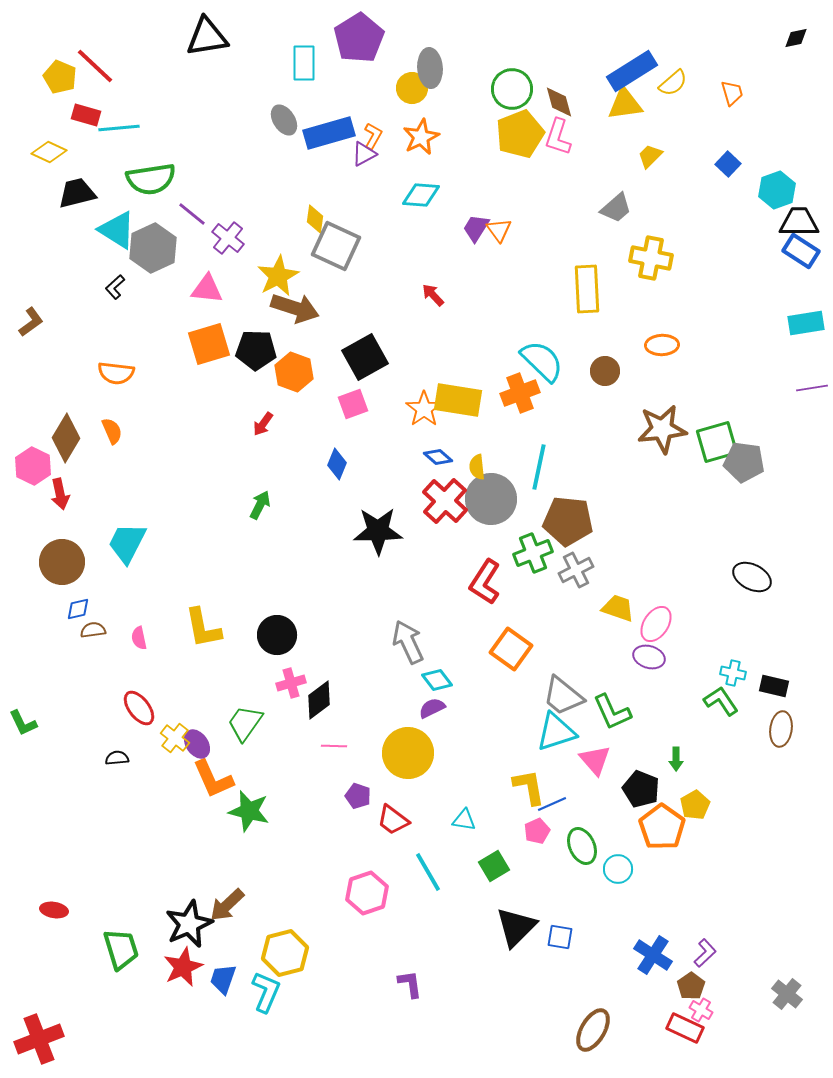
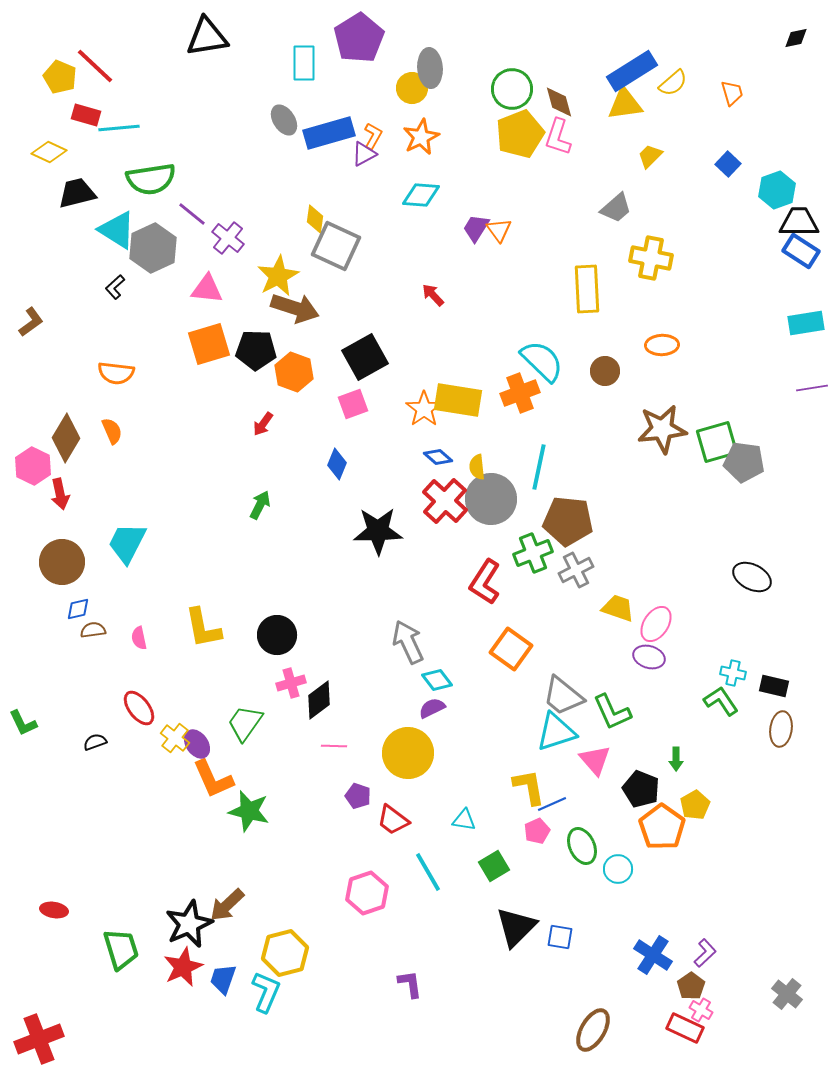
black semicircle at (117, 758): moved 22 px left, 16 px up; rotated 15 degrees counterclockwise
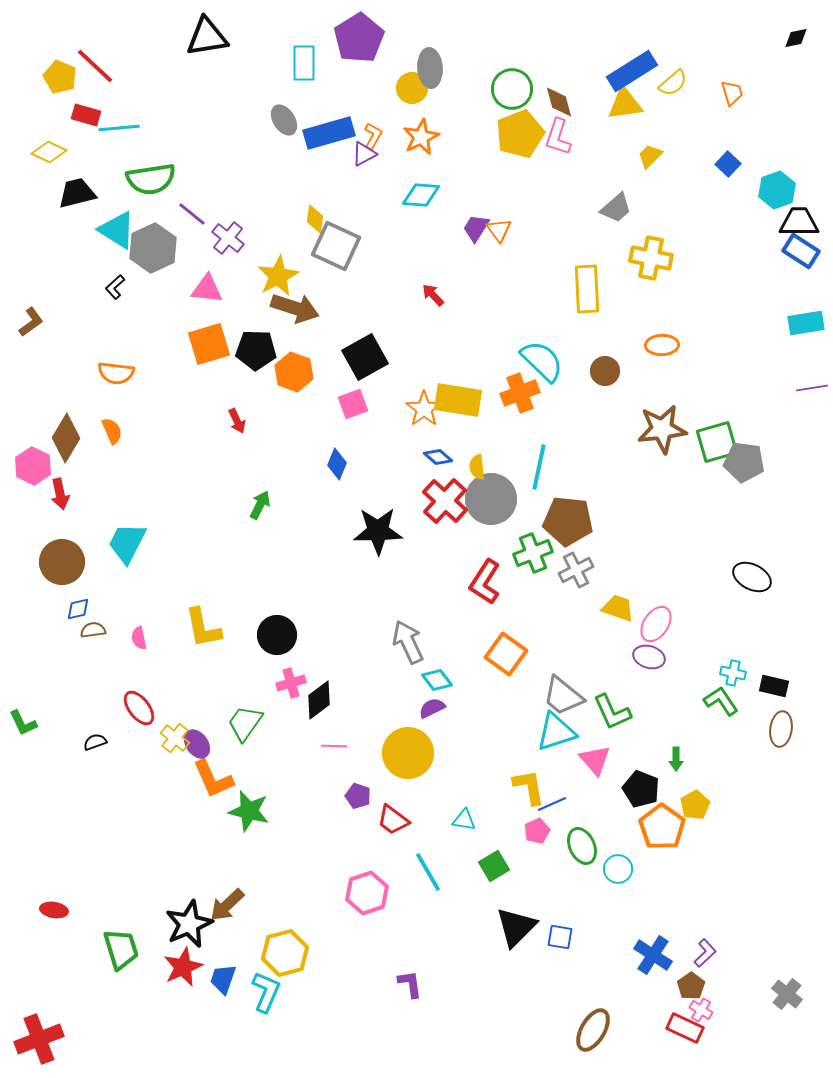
red arrow at (263, 424): moved 26 px left, 3 px up; rotated 60 degrees counterclockwise
orange square at (511, 649): moved 5 px left, 5 px down
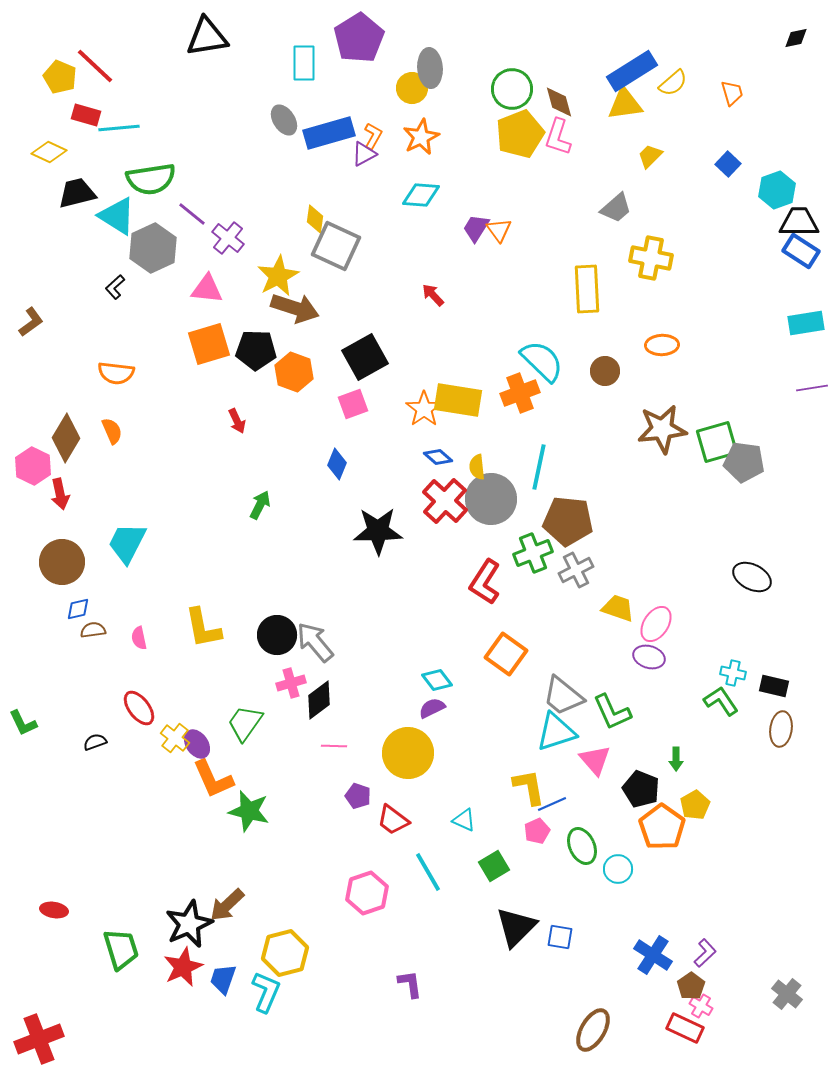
cyan triangle at (117, 230): moved 14 px up
gray arrow at (408, 642): moved 93 px left; rotated 15 degrees counterclockwise
cyan triangle at (464, 820): rotated 15 degrees clockwise
pink cross at (701, 1010): moved 4 px up
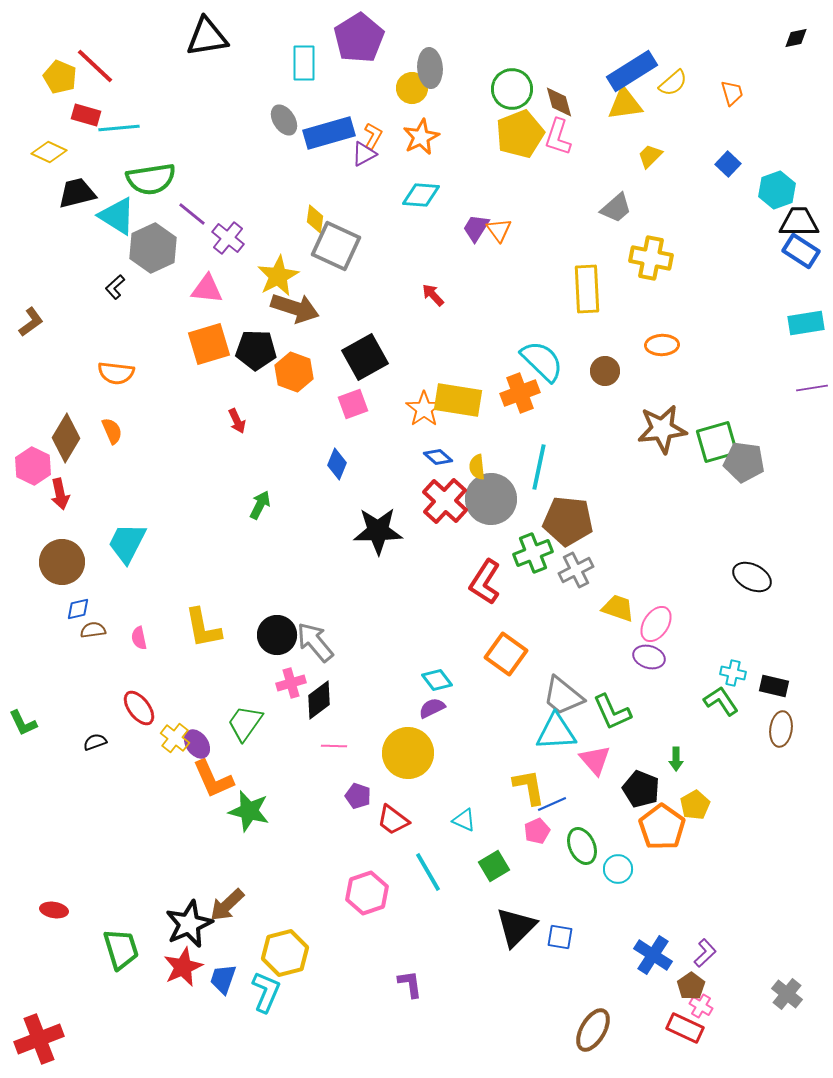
cyan triangle at (556, 732): rotated 15 degrees clockwise
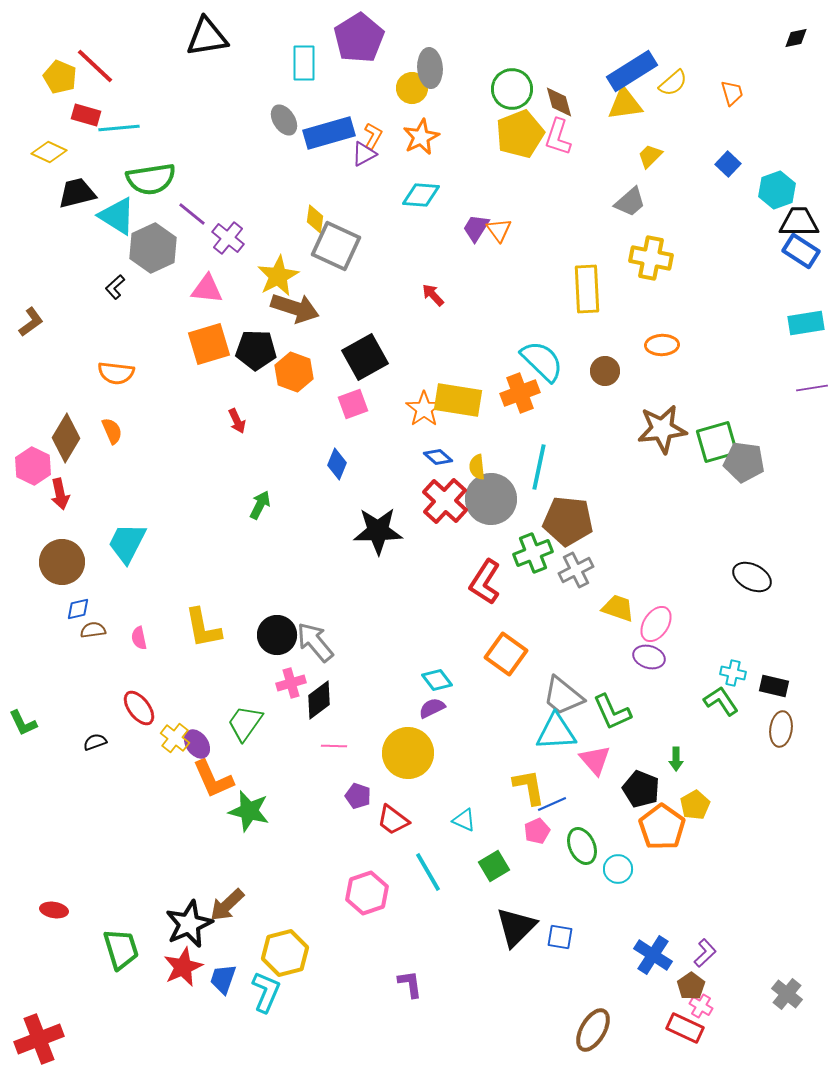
gray trapezoid at (616, 208): moved 14 px right, 6 px up
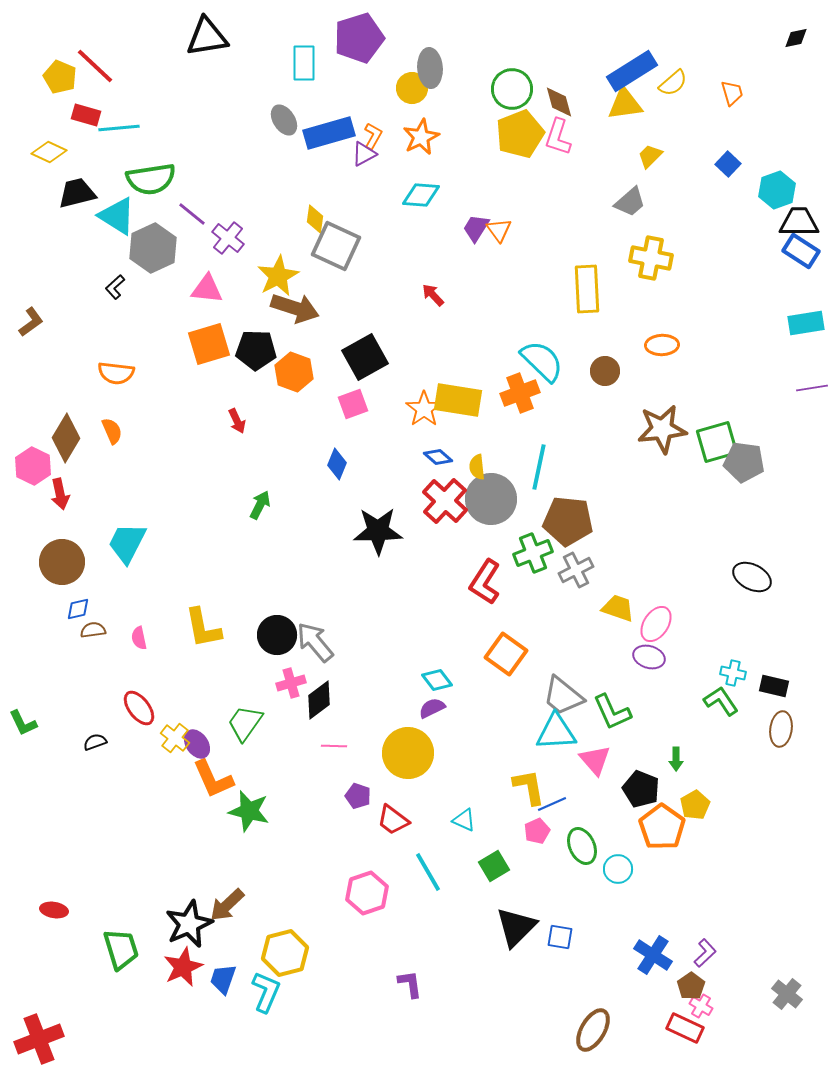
purple pentagon at (359, 38): rotated 15 degrees clockwise
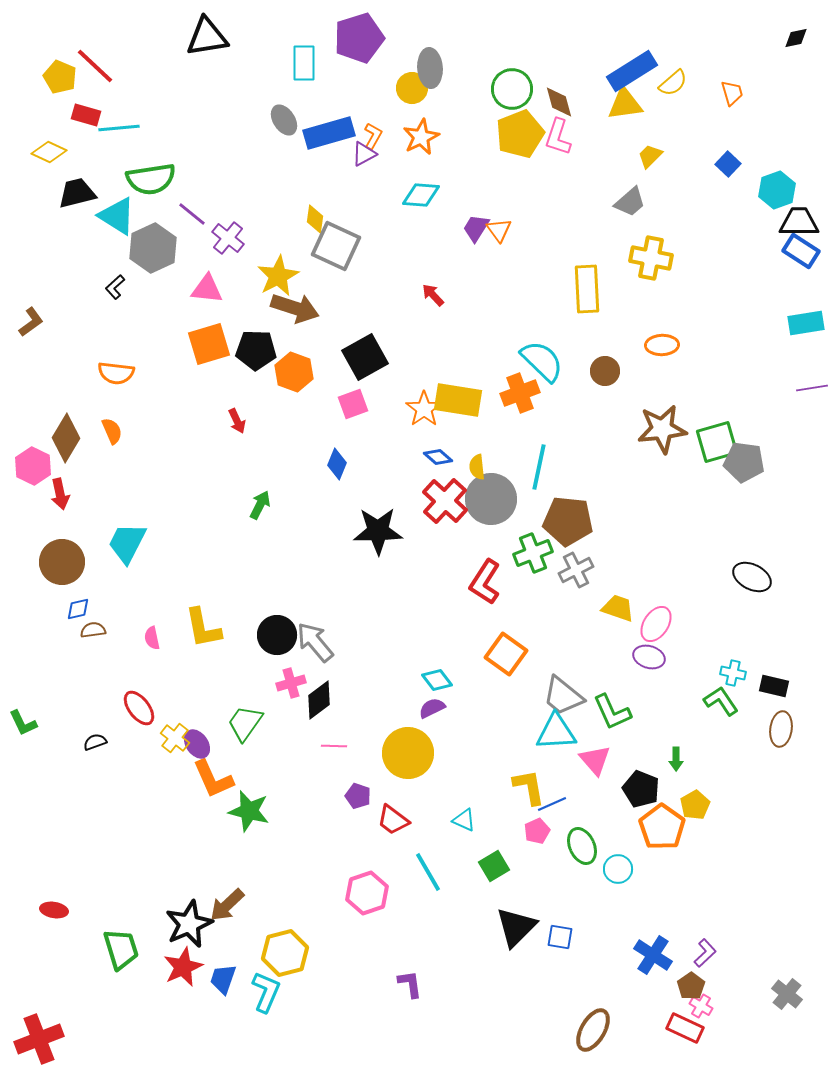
pink semicircle at (139, 638): moved 13 px right
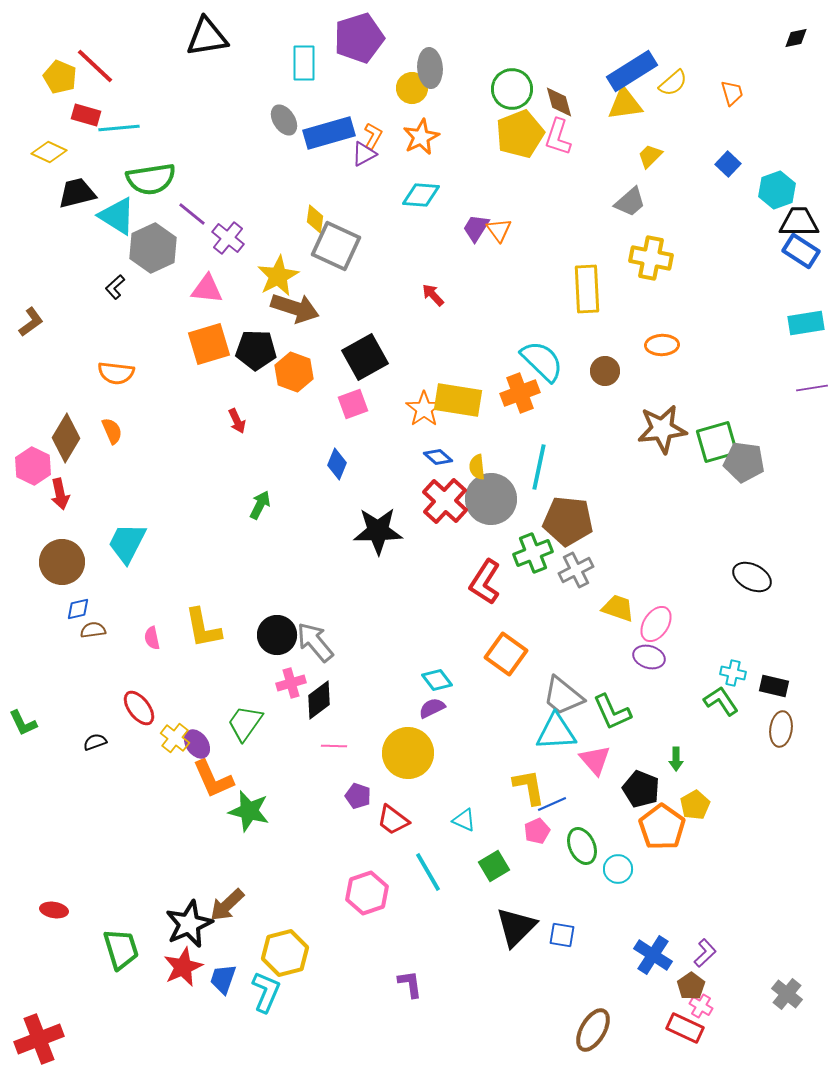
blue square at (560, 937): moved 2 px right, 2 px up
